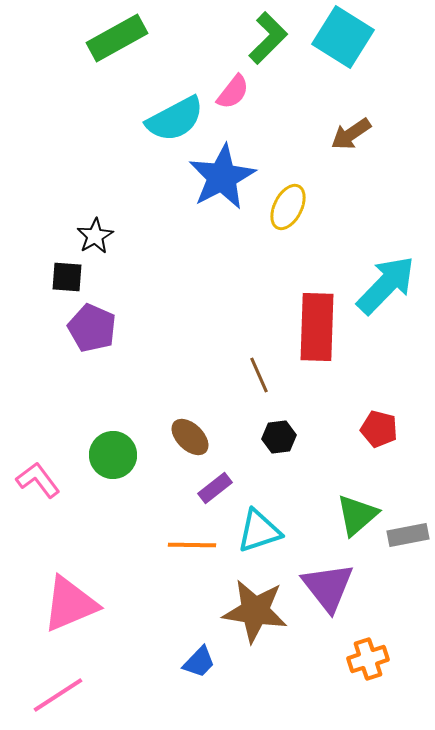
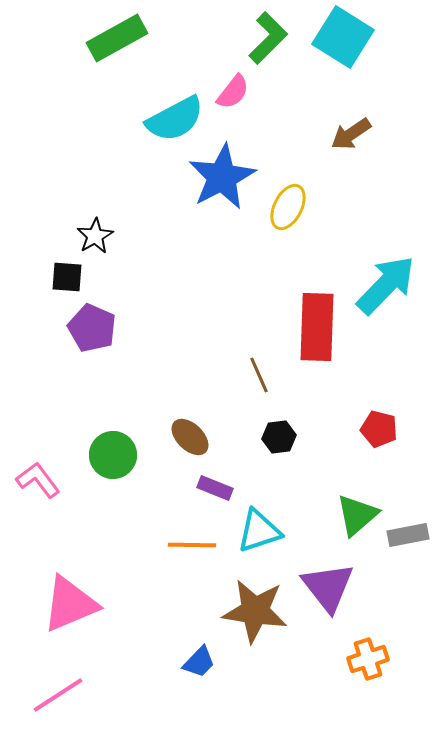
purple rectangle: rotated 60 degrees clockwise
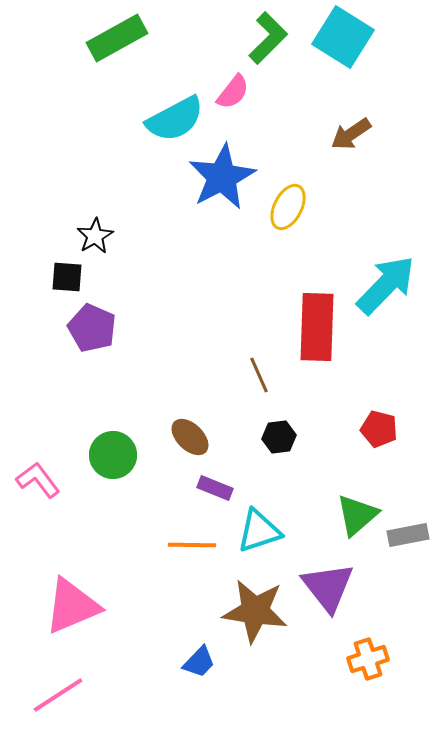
pink triangle: moved 2 px right, 2 px down
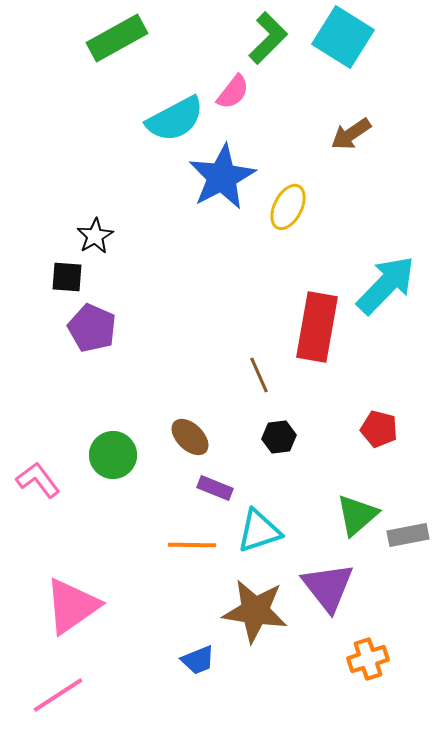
red rectangle: rotated 8 degrees clockwise
pink triangle: rotated 12 degrees counterclockwise
blue trapezoid: moved 1 px left, 2 px up; rotated 24 degrees clockwise
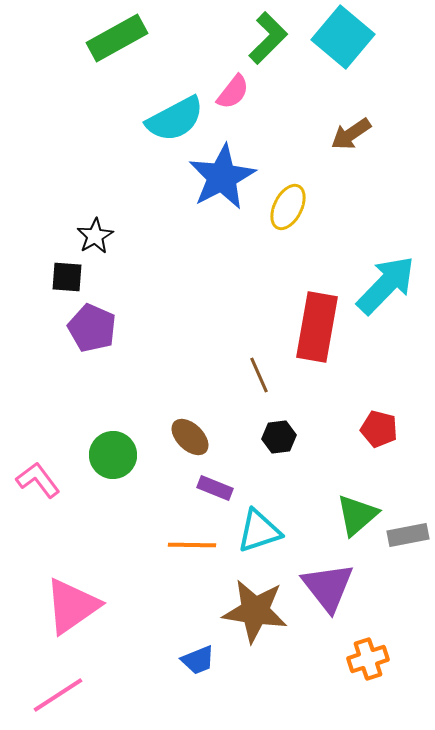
cyan square: rotated 8 degrees clockwise
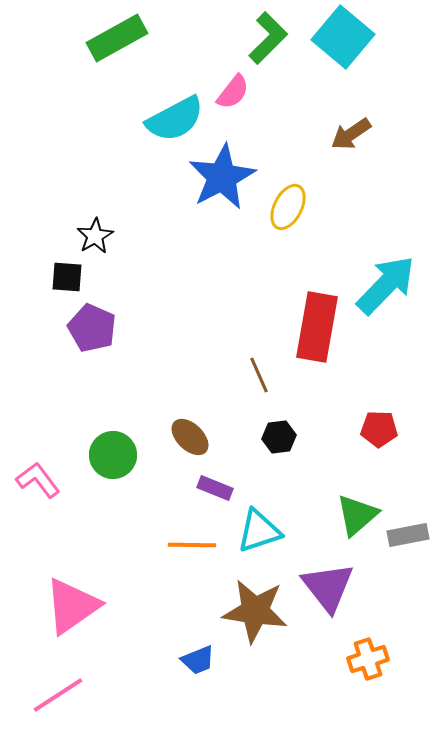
red pentagon: rotated 12 degrees counterclockwise
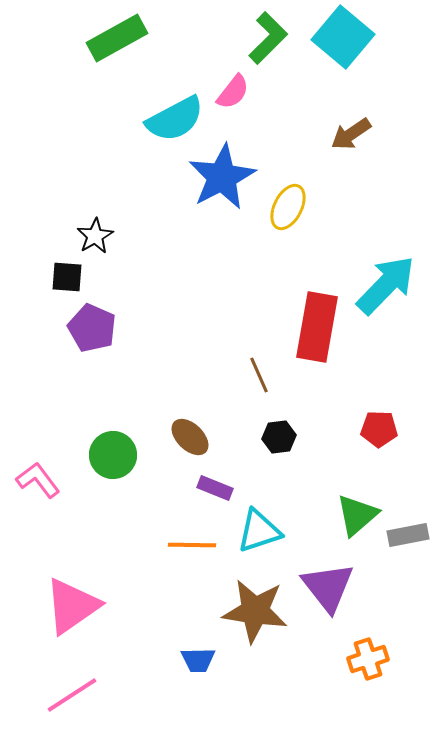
blue trapezoid: rotated 21 degrees clockwise
pink line: moved 14 px right
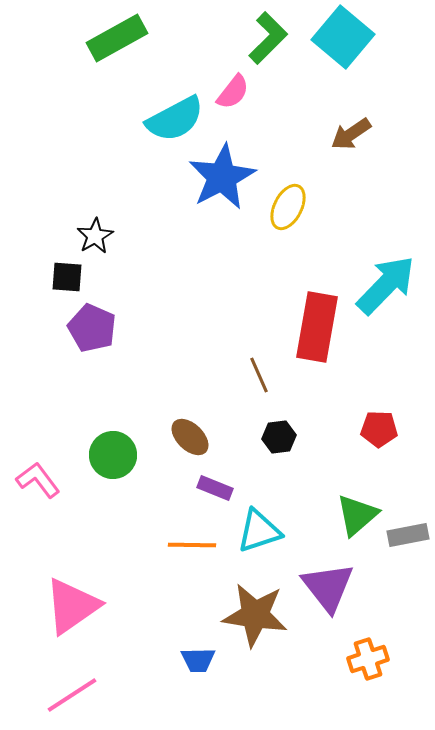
brown star: moved 4 px down
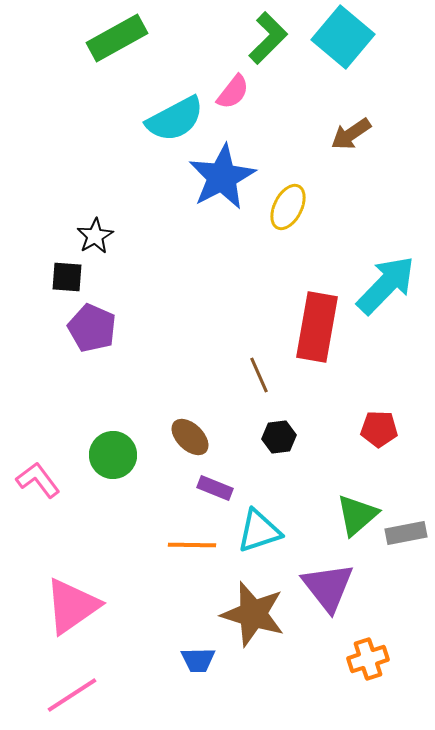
gray rectangle: moved 2 px left, 2 px up
brown star: moved 2 px left, 1 px up; rotated 8 degrees clockwise
